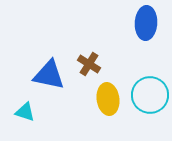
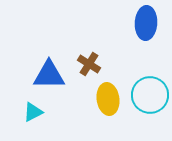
blue triangle: rotated 12 degrees counterclockwise
cyan triangle: moved 8 px right; rotated 45 degrees counterclockwise
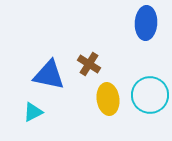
blue triangle: rotated 12 degrees clockwise
